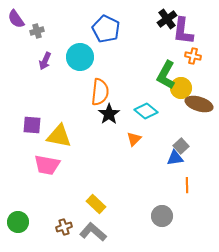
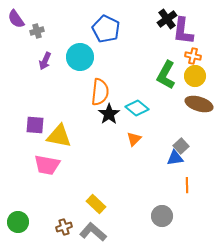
yellow circle: moved 14 px right, 12 px up
cyan diamond: moved 9 px left, 3 px up
purple square: moved 3 px right
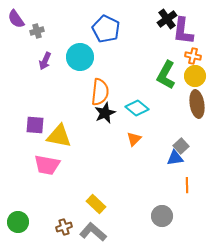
brown ellipse: moved 2 px left; rotated 64 degrees clockwise
black star: moved 4 px left, 1 px up; rotated 10 degrees clockwise
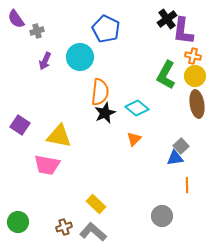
purple square: moved 15 px left; rotated 30 degrees clockwise
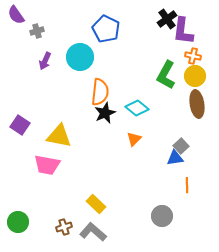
purple semicircle: moved 4 px up
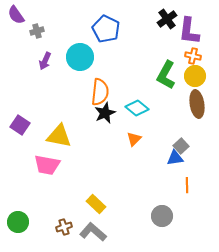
purple L-shape: moved 6 px right
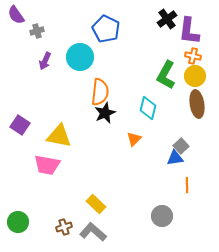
cyan diamond: moved 11 px right; rotated 65 degrees clockwise
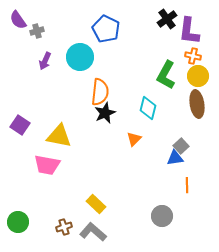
purple semicircle: moved 2 px right, 5 px down
yellow circle: moved 3 px right
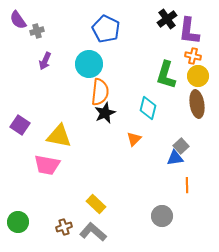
cyan circle: moved 9 px right, 7 px down
green L-shape: rotated 12 degrees counterclockwise
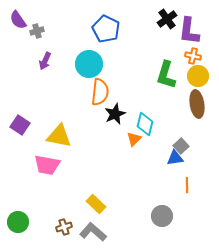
cyan diamond: moved 3 px left, 16 px down
black star: moved 10 px right, 1 px down
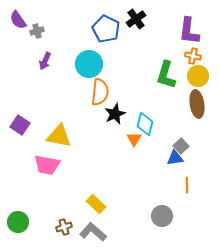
black cross: moved 31 px left
orange triangle: rotated 14 degrees counterclockwise
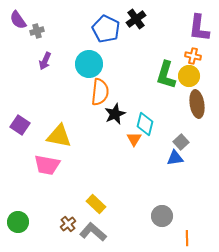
purple L-shape: moved 10 px right, 3 px up
yellow circle: moved 9 px left
gray square: moved 4 px up
orange line: moved 53 px down
brown cross: moved 4 px right, 3 px up; rotated 21 degrees counterclockwise
